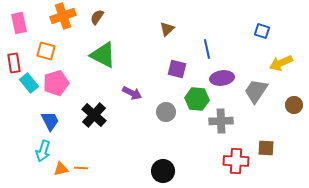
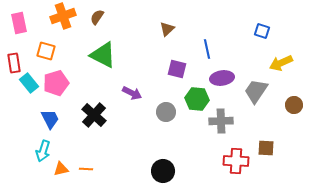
blue trapezoid: moved 2 px up
orange line: moved 5 px right, 1 px down
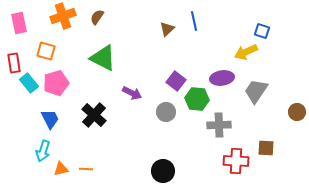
blue line: moved 13 px left, 28 px up
green triangle: moved 3 px down
yellow arrow: moved 35 px left, 11 px up
purple square: moved 1 px left, 12 px down; rotated 24 degrees clockwise
brown circle: moved 3 px right, 7 px down
gray cross: moved 2 px left, 4 px down
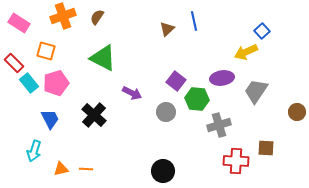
pink rectangle: rotated 45 degrees counterclockwise
blue square: rotated 28 degrees clockwise
red rectangle: rotated 36 degrees counterclockwise
gray cross: rotated 15 degrees counterclockwise
cyan arrow: moved 9 px left
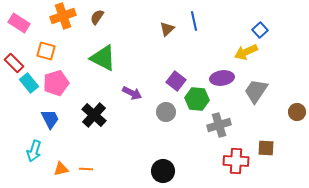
blue square: moved 2 px left, 1 px up
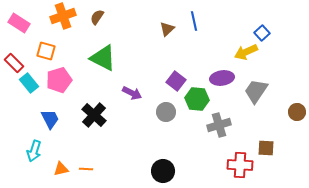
blue square: moved 2 px right, 3 px down
pink pentagon: moved 3 px right, 3 px up
red cross: moved 4 px right, 4 px down
